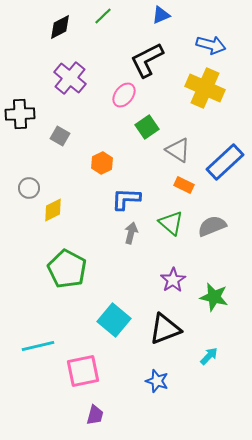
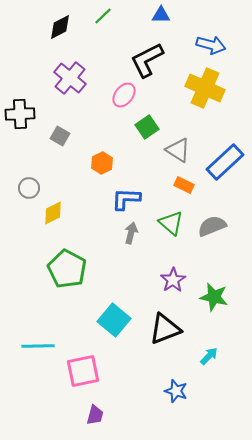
blue triangle: rotated 24 degrees clockwise
yellow diamond: moved 3 px down
cyan line: rotated 12 degrees clockwise
blue star: moved 19 px right, 10 px down
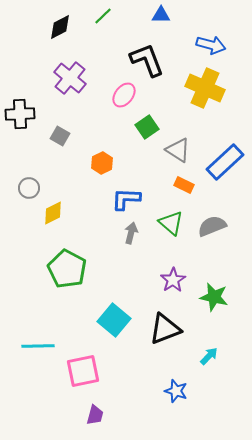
black L-shape: rotated 96 degrees clockwise
